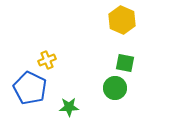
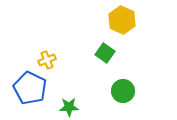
green square: moved 20 px left, 10 px up; rotated 24 degrees clockwise
green circle: moved 8 px right, 3 px down
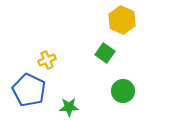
blue pentagon: moved 1 px left, 2 px down
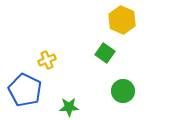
blue pentagon: moved 4 px left
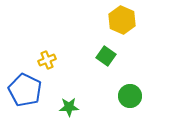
green square: moved 1 px right, 3 px down
green circle: moved 7 px right, 5 px down
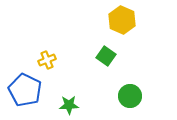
green star: moved 2 px up
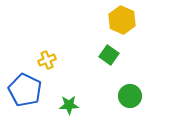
green square: moved 3 px right, 1 px up
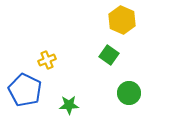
green circle: moved 1 px left, 3 px up
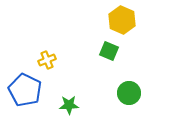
green square: moved 4 px up; rotated 12 degrees counterclockwise
